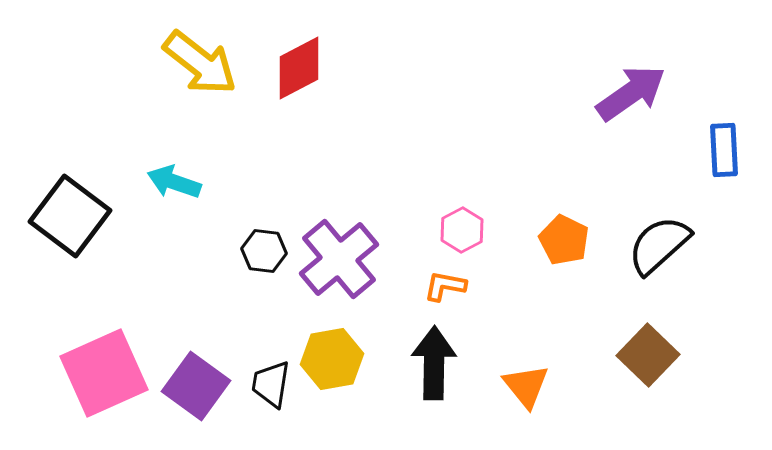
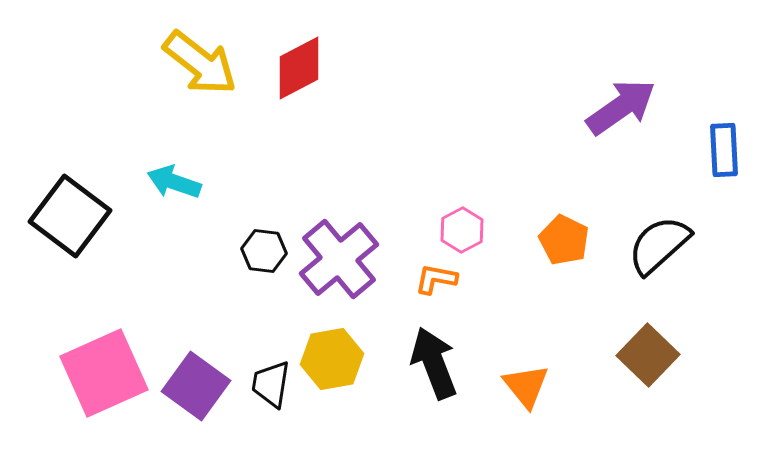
purple arrow: moved 10 px left, 14 px down
orange L-shape: moved 9 px left, 7 px up
black arrow: rotated 22 degrees counterclockwise
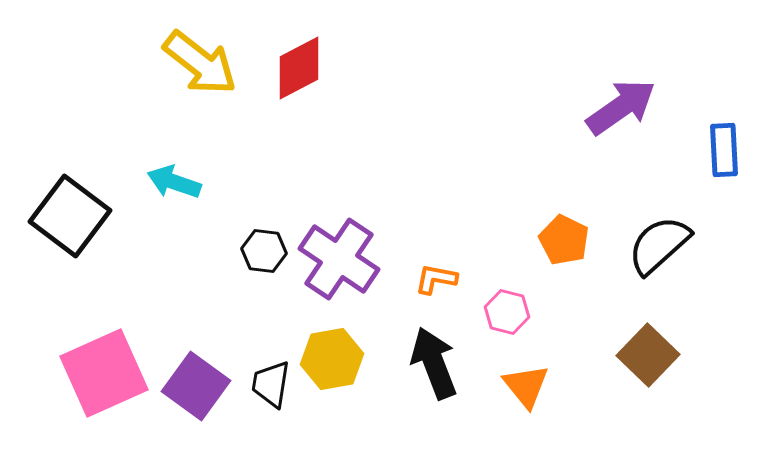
pink hexagon: moved 45 px right, 82 px down; rotated 18 degrees counterclockwise
purple cross: rotated 16 degrees counterclockwise
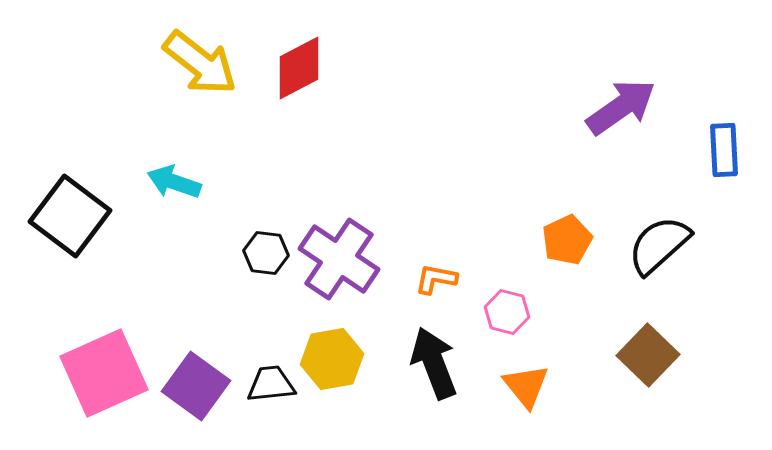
orange pentagon: moved 3 px right; rotated 21 degrees clockwise
black hexagon: moved 2 px right, 2 px down
black trapezoid: rotated 75 degrees clockwise
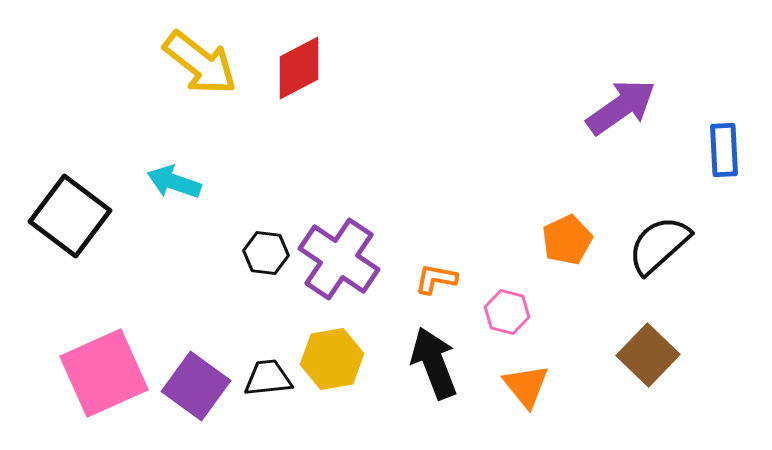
black trapezoid: moved 3 px left, 6 px up
